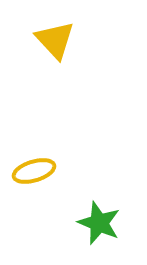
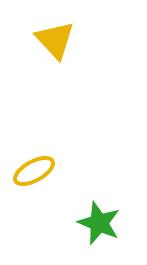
yellow ellipse: rotated 12 degrees counterclockwise
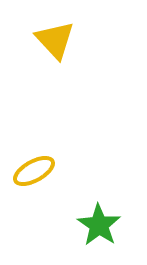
green star: moved 2 px down; rotated 12 degrees clockwise
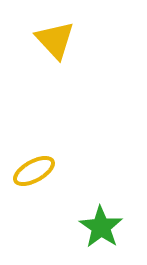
green star: moved 2 px right, 2 px down
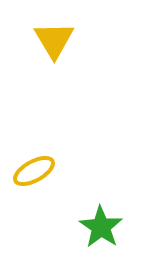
yellow triangle: moved 1 px left; rotated 12 degrees clockwise
